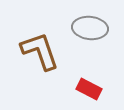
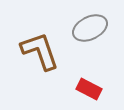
gray ellipse: rotated 32 degrees counterclockwise
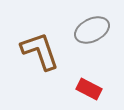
gray ellipse: moved 2 px right, 2 px down
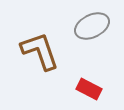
gray ellipse: moved 4 px up
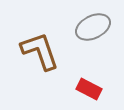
gray ellipse: moved 1 px right, 1 px down
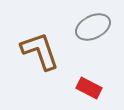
red rectangle: moved 1 px up
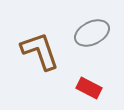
gray ellipse: moved 1 px left, 6 px down
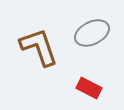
brown L-shape: moved 1 px left, 4 px up
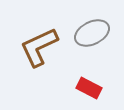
brown L-shape: rotated 96 degrees counterclockwise
